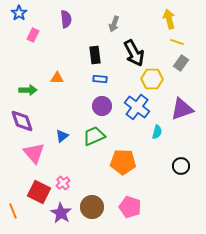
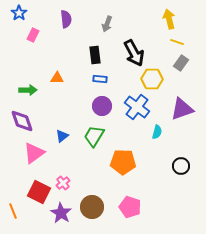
gray arrow: moved 7 px left
green trapezoid: rotated 35 degrees counterclockwise
pink triangle: rotated 35 degrees clockwise
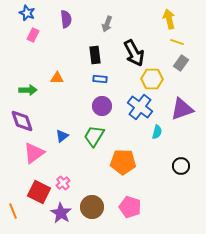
blue star: moved 8 px right; rotated 14 degrees counterclockwise
blue cross: moved 3 px right
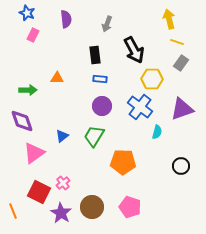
black arrow: moved 3 px up
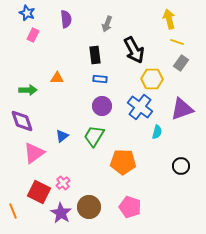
brown circle: moved 3 px left
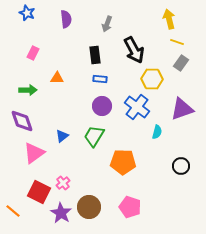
pink rectangle: moved 18 px down
blue cross: moved 3 px left
orange line: rotated 28 degrees counterclockwise
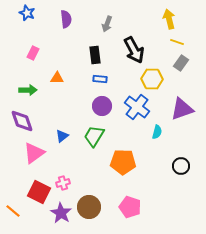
pink cross: rotated 24 degrees clockwise
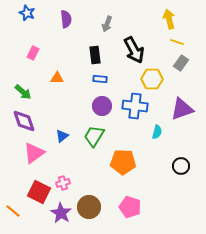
green arrow: moved 5 px left, 2 px down; rotated 42 degrees clockwise
blue cross: moved 2 px left, 1 px up; rotated 30 degrees counterclockwise
purple diamond: moved 2 px right
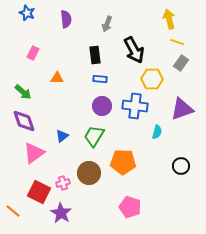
brown circle: moved 34 px up
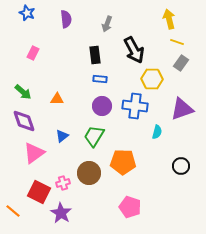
orange triangle: moved 21 px down
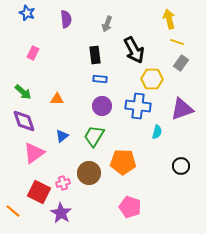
blue cross: moved 3 px right
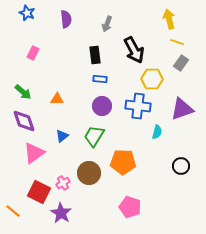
pink cross: rotated 16 degrees counterclockwise
